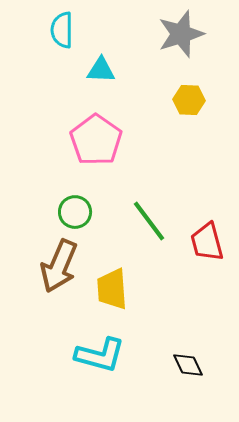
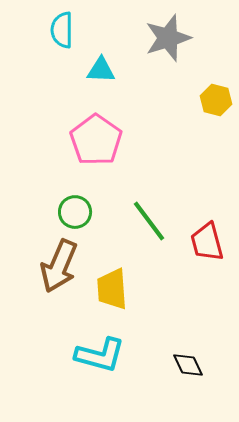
gray star: moved 13 px left, 4 px down
yellow hexagon: moved 27 px right; rotated 12 degrees clockwise
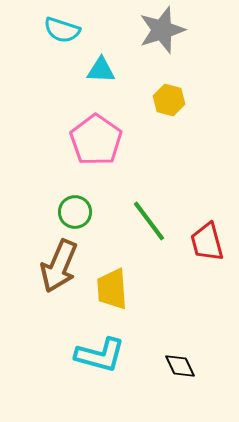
cyan semicircle: rotated 72 degrees counterclockwise
gray star: moved 6 px left, 8 px up
yellow hexagon: moved 47 px left
black diamond: moved 8 px left, 1 px down
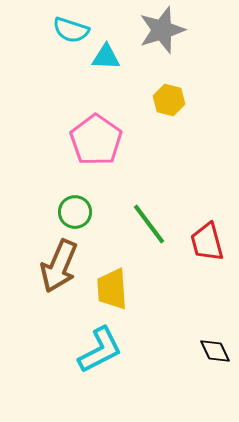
cyan semicircle: moved 9 px right
cyan triangle: moved 5 px right, 13 px up
green line: moved 3 px down
cyan L-shape: moved 5 px up; rotated 42 degrees counterclockwise
black diamond: moved 35 px right, 15 px up
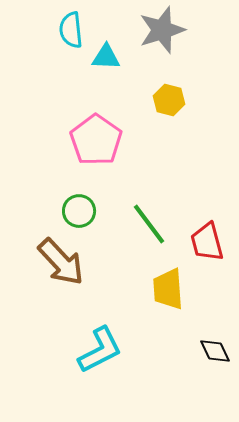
cyan semicircle: rotated 66 degrees clockwise
green circle: moved 4 px right, 1 px up
brown arrow: moved 2 px right, 4 px up; rotated 66 degrees counterclockwise
yellow trapezoid: moved 56 px right
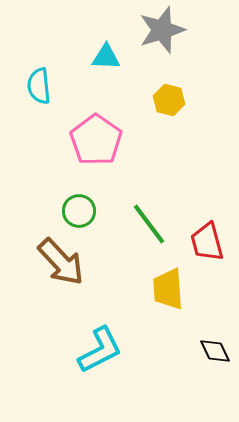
cyan semicircle: moved 32 px left, 56 px down
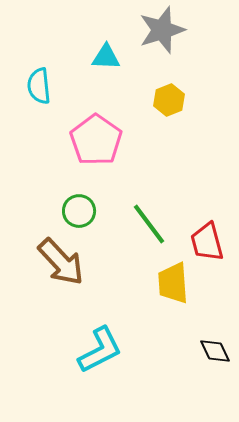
yellow hexagon: rotated 24 degrees clockwise
yellow trapezoid: moved 5 px right, 6 px up
